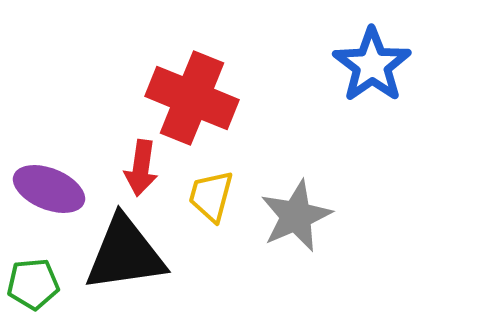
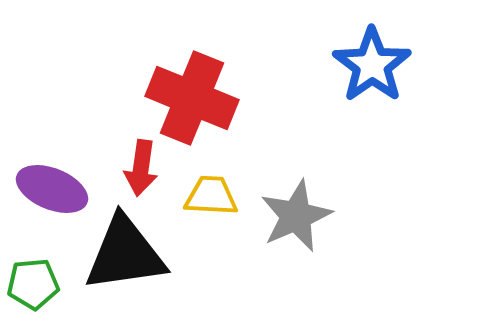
purple ellipse: moved 3 px right
yellow trapezoid: rotated 78 degrees clockwise
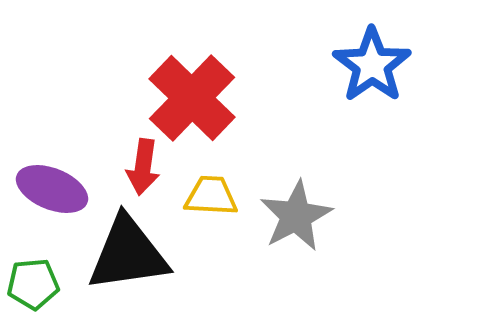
red cross: rotated 22 degrees clockwise
red arrow: moved 2 px right, 1 px up
gray star: rotated 4 degrees counterclockwise
black triangle: moved 3 px right
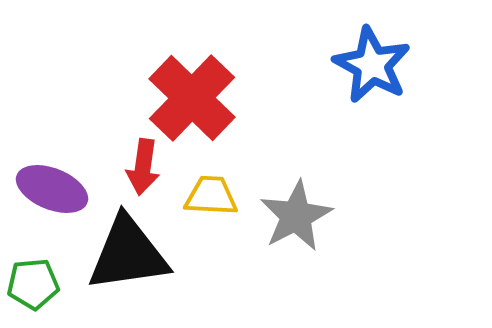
blue star: rotated 8 degrees counterclockwise
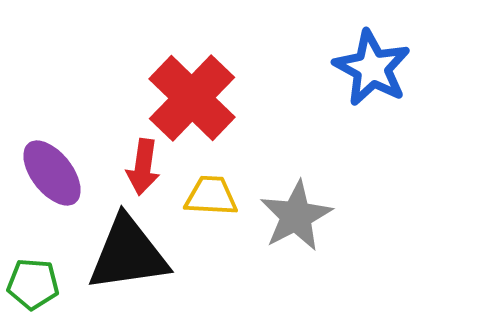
blue star: moved 3 px down
purple ellipse: moved 16 px up; rotated 30 degrees clockwise
green pentagon: rotated 9 degrees clockwise
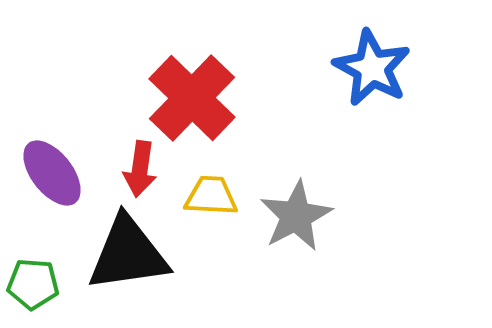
red arrow: moved 3 px left, 2 px down
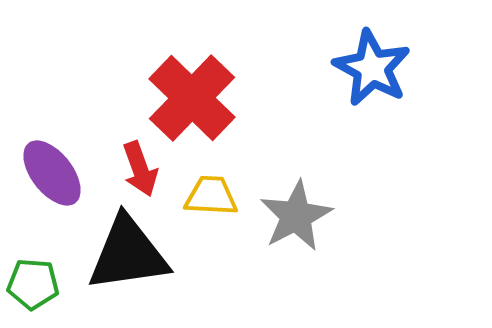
red arrow: rotated 28 degrees counterclockwise
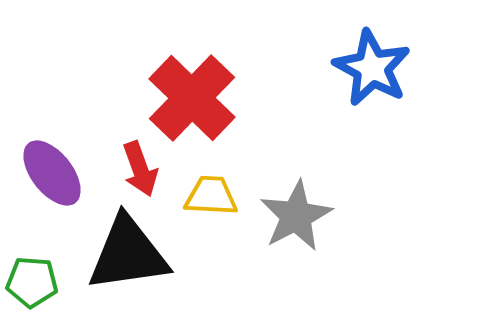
green pentagon: moved 1 px left, 2 px up
